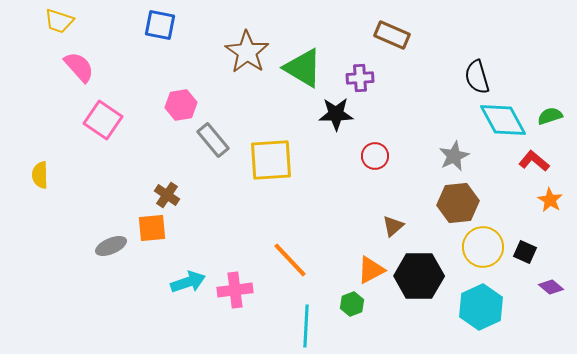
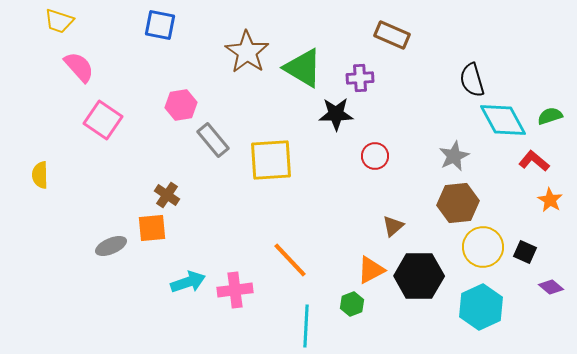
black semicircle: moved 5 px left, 3 px down
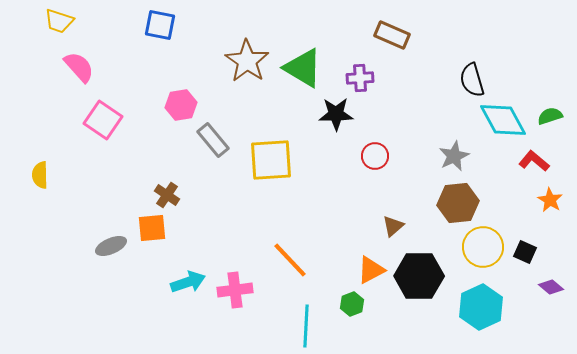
brown star: moved 9 px down
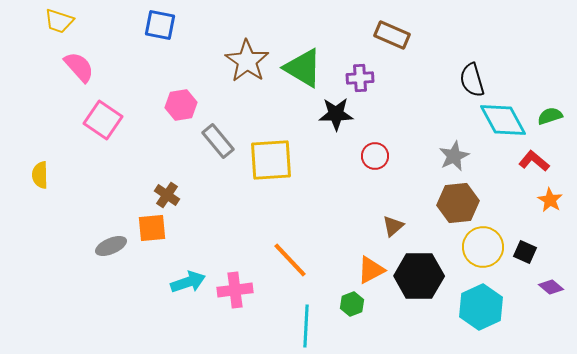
gray rectangle: moved 5 px right, 1 px down
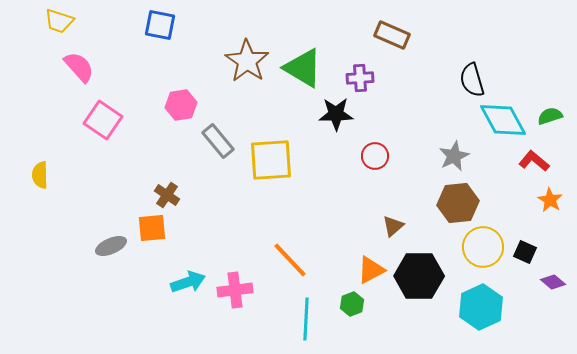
purple diamond: moved 2 px right, 5 px up
cyan line: moved 7 px up
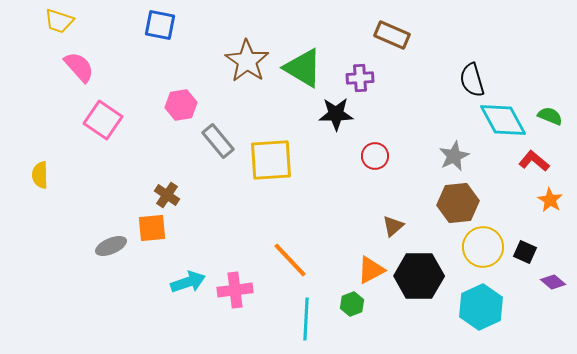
green semicircle: rotated 40 degrees clockwise
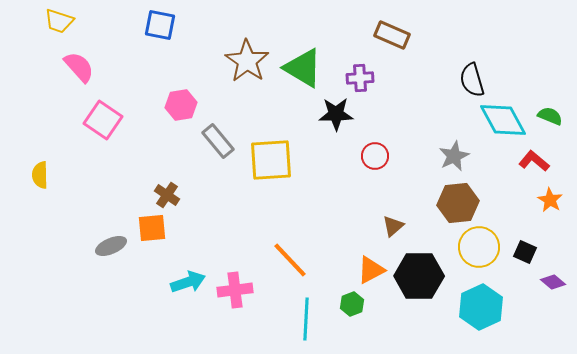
yellow circle: moved 4 px left
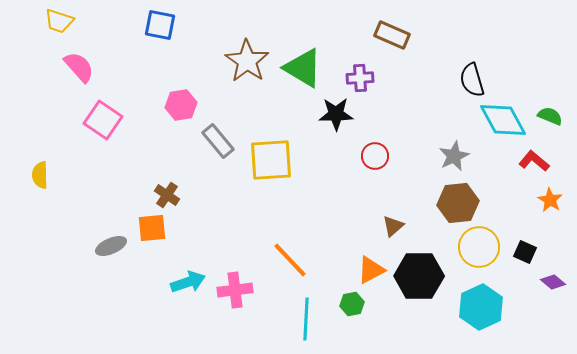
green hexagon: rotated 10 degrees clockwise
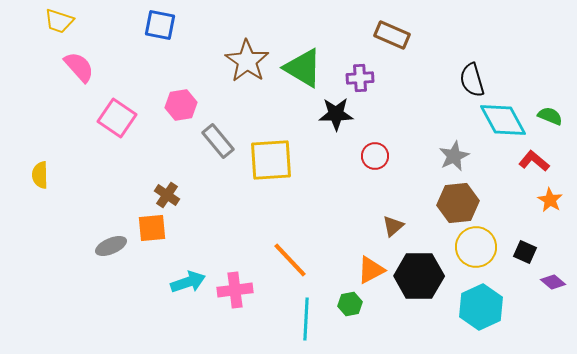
pink square: moved 14 px right, 2 px up
yellow circle: moved 3 px left
green hexagon: moved 2 px left
